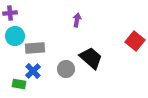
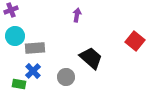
purple cross: moved 1 px right, 3 px up; rotated 16 degrees counterclockwise
purple arrow: moved 5 px up
gray circle: moved 8 px down
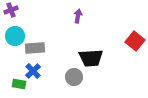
purple arrow: moved 1 px right, 1 px down
black trapezoid: rotated 135 degrees clockwise
gray circle: moved 8 px right
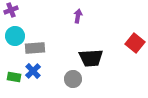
red square: moved 2 px down
gray circle: moved 1 px left, 2 px down
green rectangle: moved 5 px left, 7 px up
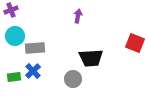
red square: rotated 18 degrees counterclockwise
green rectangle: rotated 16 degrees counterclockwise
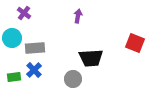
purple cross: moved 13 px right, 3 px down; rotated 32 degrees counterclockwise
cyan circle: moved 3 px left, 2 px down
blue cross: moved 1 px right, 1 px up
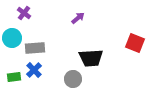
purple arrow: moved 2 px down; rotated 40 degrees clockwise
